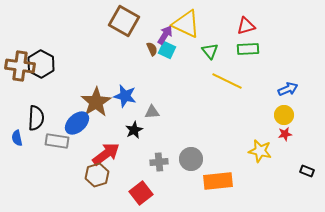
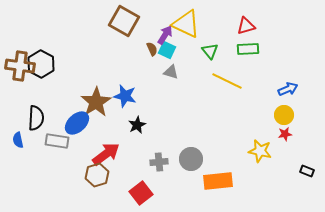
gray triangle: moved 19 px right, 40 px up; rotated 21 degrees clockwise
black star: moved 3 px right, 5 px up
blue semicircle: moved 1 px right, 2 px down
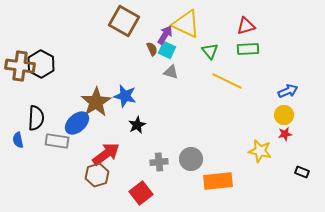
blue arrow: moved 2 px down
black rectangle: moved 5 px left, 1 px down
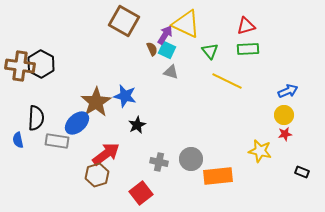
gray cross: rotated 18 degrees clockwise
orange rectangle: moved 5 px up
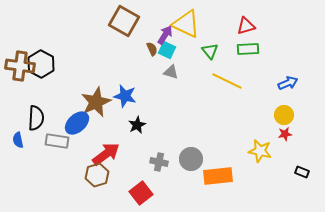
blue arrow: moved 8 px up
brown star: rotated 8 degrees clockwise
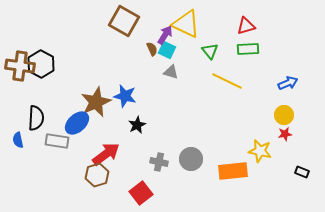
orange rectangle: moved 15 px right, 5 px up
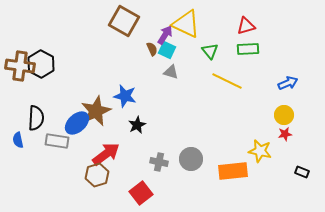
brown star: moved 9 px down
